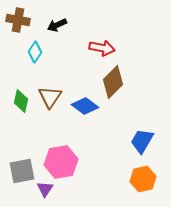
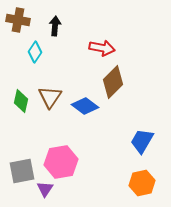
black arrow: moved 2 px left, 1 px down; rotated 120 degrees clockwise
orange hexagon: moved 1 px left, 4 px down
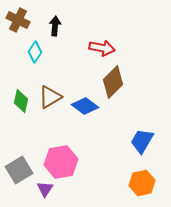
brown cross: rotated 15 degrees clockwise
brown triangle: rotated 25 degrees clockwise
gray square: moved 3 px left, 1 px up; rotated 20 degrees counterclockwise
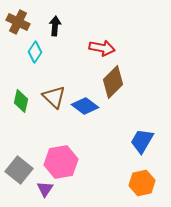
brown cross: moved 2 px down
brown triangle: moved 4 px right; rotated 45 degrees counterclockwise
gray square: rotated 20 degrees counterclockwise
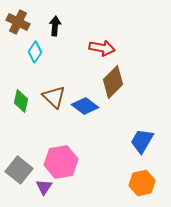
purple triangle: moved 1 px left, 2 px up
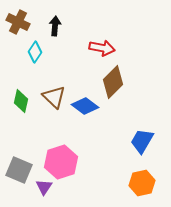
pink hexagon: rotated 8 degrees counterclockwise
gray square: rotated 16 degrees counterclockwise
